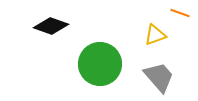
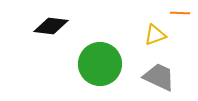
orange line: rotated 18 degrees counterclockwise
black diamond: rotated 12 degrees counterclockwise
gray trapezoid: rotated 24 degrees counterclockwise
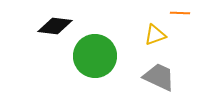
black diamond: moved 4 px right
green circle: moved 5 px left, 8 px up
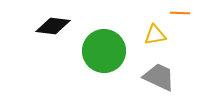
black diamond: moved 2 px left
yellow triangle: rotated 10 degrees clockwise
green circle: moved 9 px right, 5 px up
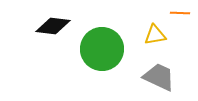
green circle: moved 2 px left, 2 px up
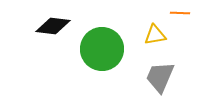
gray trapezoid: moved 1 px right; rotated 92 degrees counterclockwise
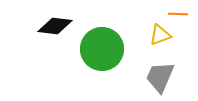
orange line: moved 2 px left, 1 px down
black diamond: moved 2 px right
yellow triangle: moved 5 px right; rotated 10 degrees counterclockwise
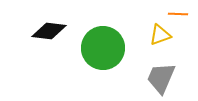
black diamond: moved 6 px left, 5 px down
green circle: moved 1 px right, 1 px up
gray trapezoid: moved 1 px right, 1 px down
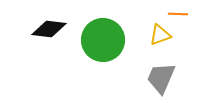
black diamond: moved 2 px up
green circle: moved 8 px up
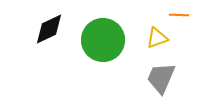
orange line: moved 1 px right, 1 px down
black diamond: rotated 32 degrees counterclockwise
yellow triangle: moved 3 px left, 3 px down
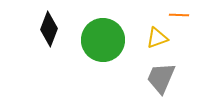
black diamond: rotated 44 degrees counterclockwise
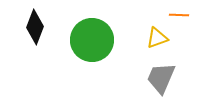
black diamond: moved 14 px left, 2 px up
green circle: moved 11 px left
